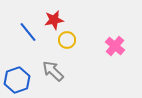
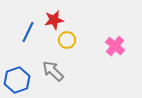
blue line: rotated 65 degrees clockwise
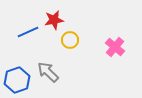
blue line: rotated 40 degrees clockwise
yellow circle: moved 3 px right
pink cross: moved 1 px down
gray arrow: moved 5 px left, 1 px down
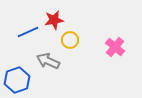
gray arrow: moved 11 px up; rotated 20 degrees counterclockwise
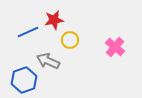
blue hexagon: moved 7 px right
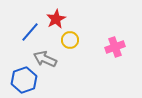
red star: moved 2 px right, 1 px up; rotated 18 degrees counterclockwise
blue line: moved 2 px right; rotated 25 degrees counterclockwise
pink cross: rotated 30 degrees clockwise
gray arrow: moved 3 px left, 2 px up
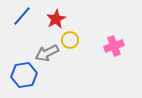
blue line: moved 8 px left, 16 px up
pink cross: moved 1 px left, 1 px up
gray arrow: moved 2 px right, 6 px up; rotated 50 degrees counterclockwise
blue hexagon: moved 5 px up; rotated 10 degrees clockwise
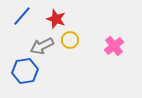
red star: rotated 24 degrees counterclockwise
pink cross: rotated 18 degrees counterclockwise
gray arrow: moved 5 px left, 7 px up
blue hexagon: moved 1 px right, 4 px up
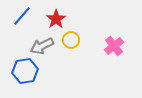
red star: rotated 18 degrees clockwise
yellow circle: moved 1 px right
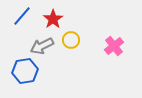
red star: moved 3 px left
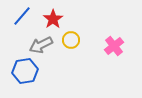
gray arrow: moved 1 px left, 1 px up
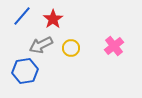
yellow circle: moved 8 px down
